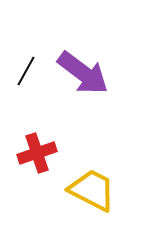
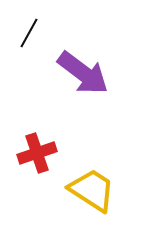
black line: moved 3 px right, 38 px up
yellow trapezoid: rotated 6 degrees clockwise
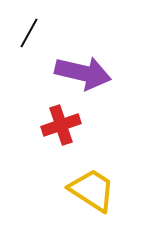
purple arrow: rotated 24 degrees counterclockwise
red cross: moved 24 px right, 28 px up
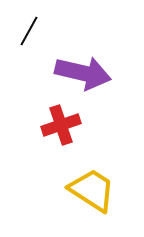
black line: moved 2 px up
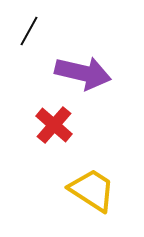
red cross: moved 7 px left; rotated 30 degrees counterclockwise
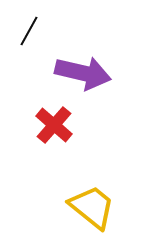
yellow trapezoid: moved 17 px down; rotated 6 degrees clockwise
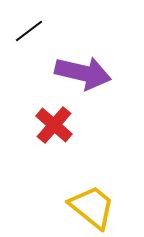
black line: rotated 24 degrees clockwise
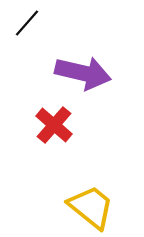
black line: moved 2 px left, 8 px up; rotated 12 degrees counterclockwise
yellow trapezoid: moved 1 px left
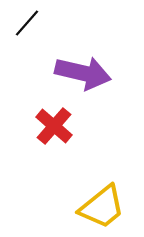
red cross: moved 1 px down
yellow trapezoid: moved 11 px right; rotated 102 degrees clockwise
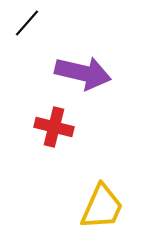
red cross: moved 1 px down; rotated 27 degrees counterclockwise
yellow trapezoid: rotated 27 degrees counterclockwise
